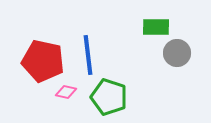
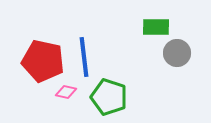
blue line: moved 4 px left, 2 px down
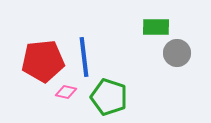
red pentagon: rotated 18 degrees counterclockwise
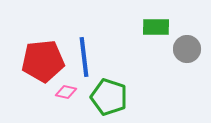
gray circle: moved 10 px right, 4 px up
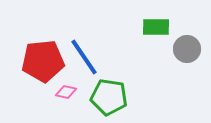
blue line: rotated 27 degrees counterclockwise
green pentagon: rotated 9 degrees counterclockwise
